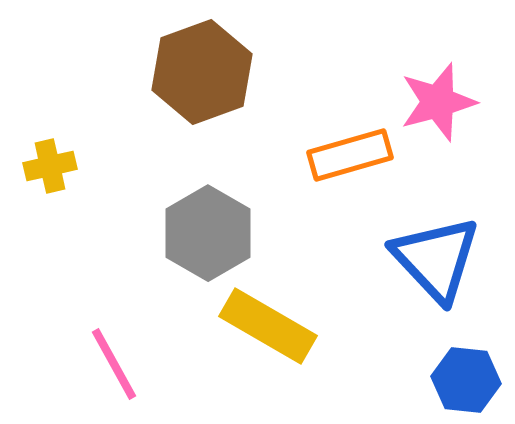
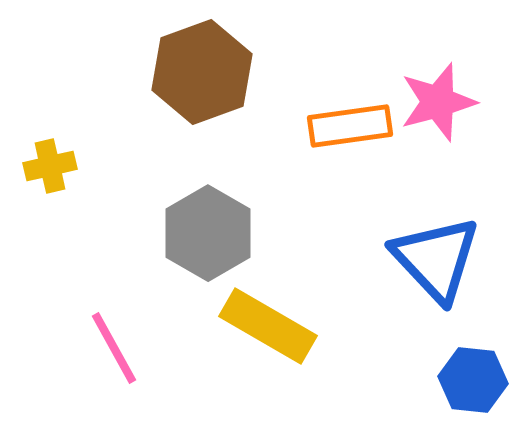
orange rectangle: moved 29 px up; rotated 8 degrees clockwise
pink line: moved 16 px up
blue hexagon: moved 7 px right
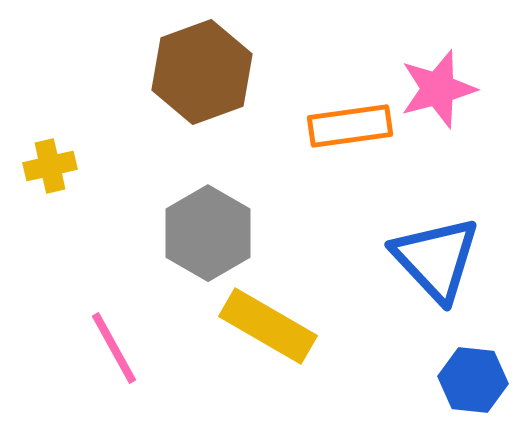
pink star: moved 13 px up
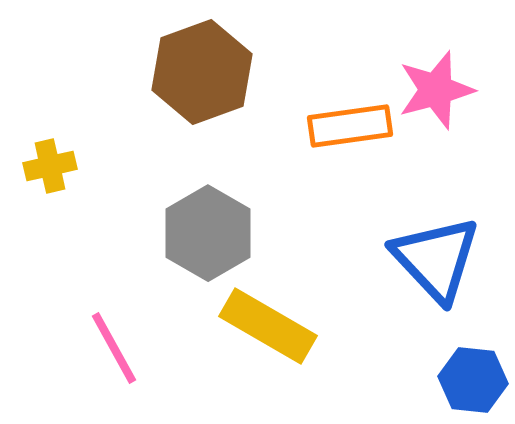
pink star: moved 2 px left, 1 px down
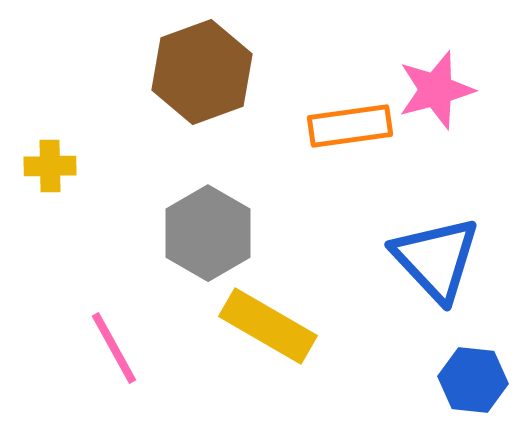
yellow cross: rotated 12 degrees clockwise
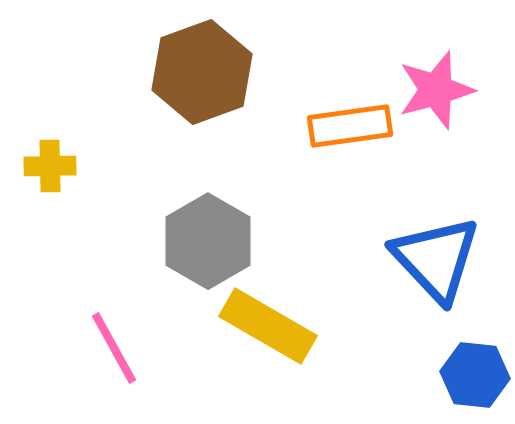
gray hexagon: moved 8 px down
blue hexagon: moved 2 px right, 5 px up
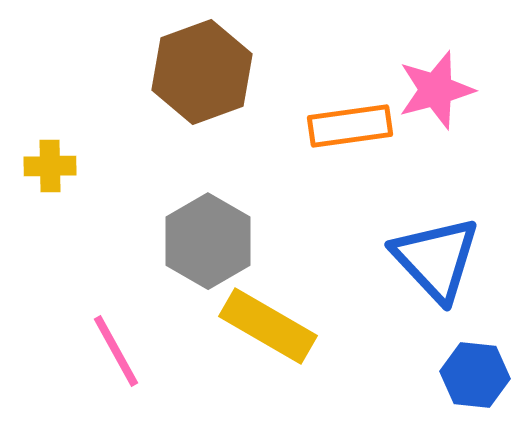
pink line: moved 2 px right, 3 px down
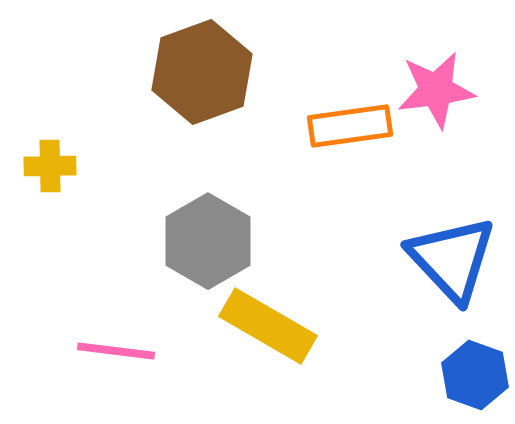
pink star: rotated 8 degrees clockwise
blue triangle: moved 16 px right
pink line: rotated 54 degrees counterclockwise
blue hexagon: rotated 14 degrees clockwise
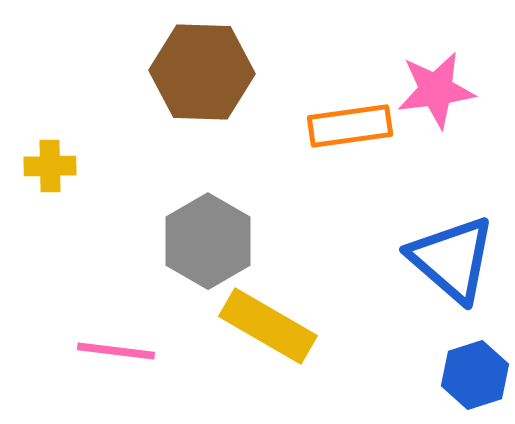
brown hexagon: rotated 22 degrees clockwise
blue triangle: rotated 6 degrees counterclockwise
blue hexagon: rotated 22 degrees clockwise
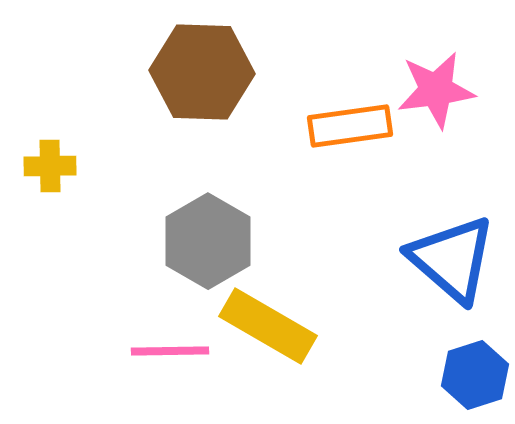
pink line: moved 54 px right; rotated 8 degrees counterclockwise
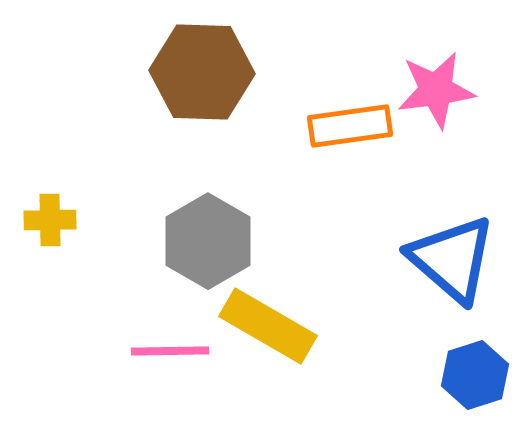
yellow cross: moved 54 px down
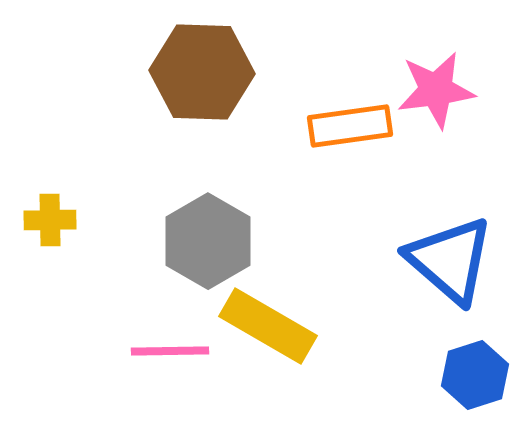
blue triangle: moved 2 px left, 1 px down
